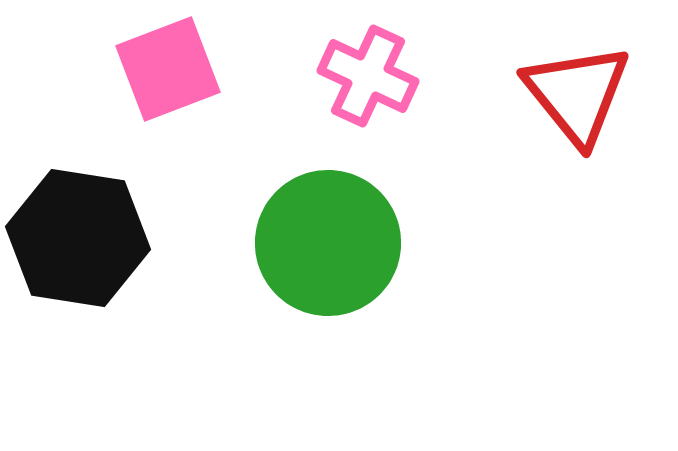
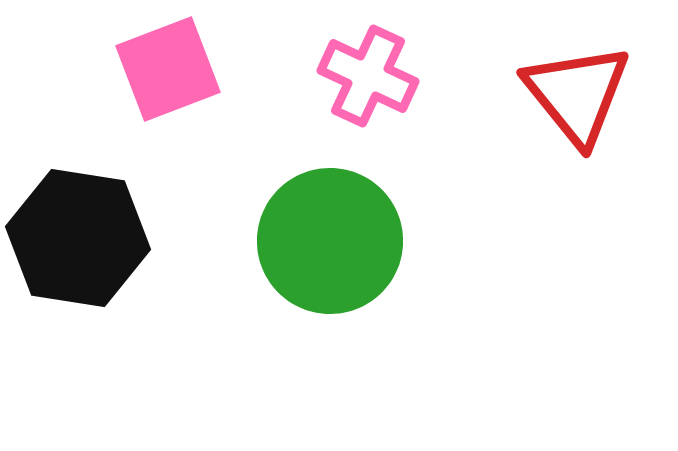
green circle: moved 2 px right, 2 px up
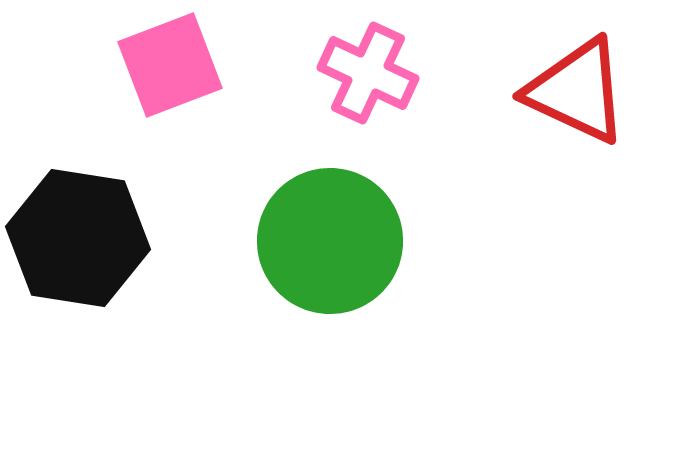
pink square: moved 2 px right, 4 px up
pink cross: moved 3 px up
red triangle: moved 3 px up; rotated 26 degrees counterclockwise
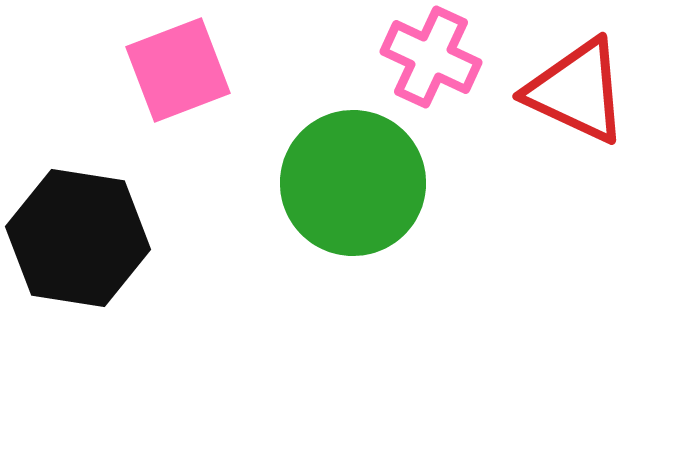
pink square: moved 8 px right, 5 px down
pink cross: moved 63 px right, 16 px up
green circle: moved 23 px right, 58 px up
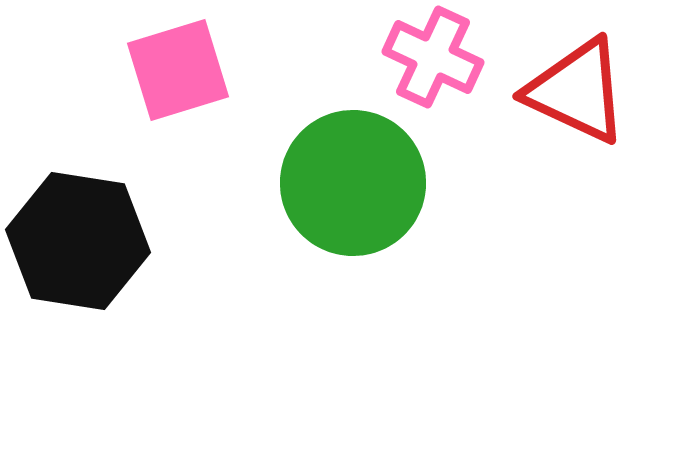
pink cross: moved 2 px right
pink square: rotated 4 degrees clockwise
black hexagon: moved 3 px down
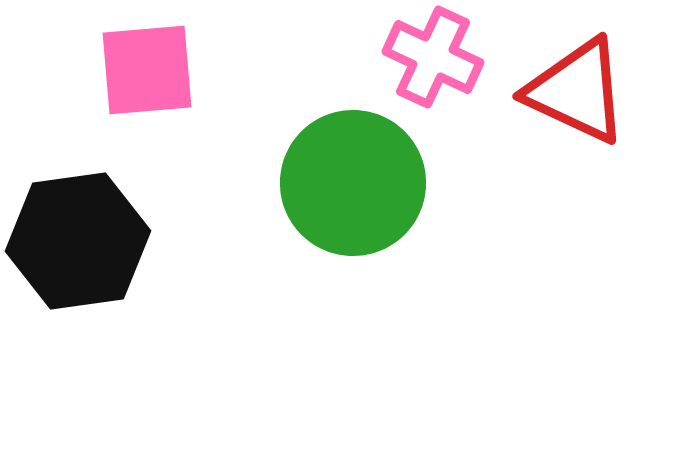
pink square: moved 31 px left; rotated 12 degrees clockwise
black hexagon: rotated 17 degrees counterclockwise
